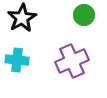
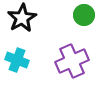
cyan cross: rotated 15 degrees clockwise
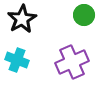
black star: moved 1 px down
purple cross: moved 1 px down
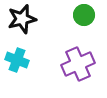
black star: rotated 16 degrees clockwise
purple cross: moved 6 px right, 2 px down
